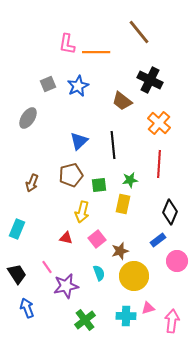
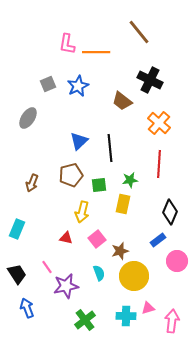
black line: moved 3 px left, 3 px down
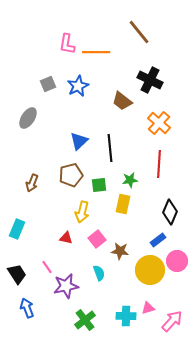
brown star: rotated 24 degrees clockwise
yellow circle: moved 16 px right, 6 px up
pink arrow: rotated 35 degrees clockwise
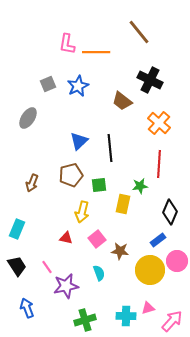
green star: moved 10 px right, 6 px down
black trapezoid: moved 8 px up
green cross: rotated 20 degrees clockwise
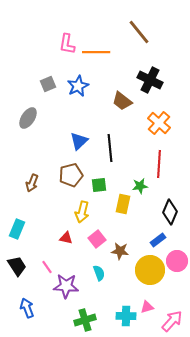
purple star: rotated 15 degrees clockwise
pink triangle: moved 1 px left, 1 px up
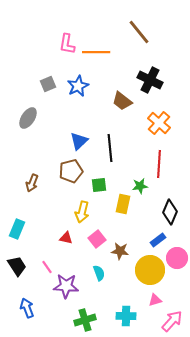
brown pentagon: moved 4 px up
pink circle: moved 3 px up
pink triangle: moved 8 px right, 7 px up
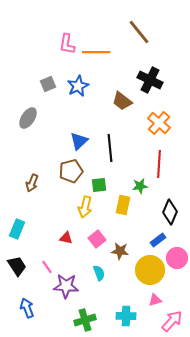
yellow rectangle: moved 1 px down
yellow arrow: moved 3 px right, 5 px up
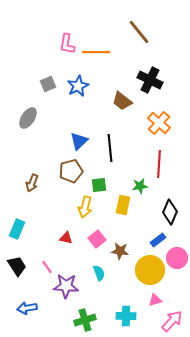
blue arrow: rotated 78 degrees counterclockwise
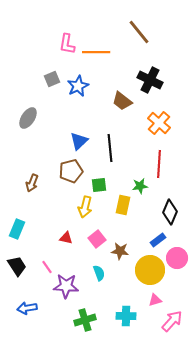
gray square: moved 4 px right, 5 px up
